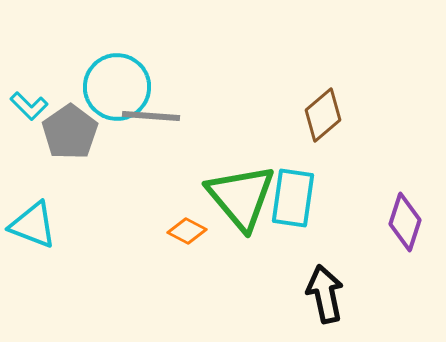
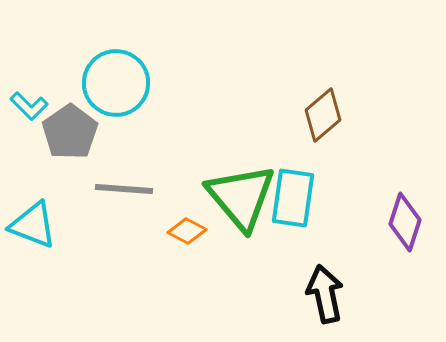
cyan circle: moved 1 px left, 4 px up
gray line: moved 27 px left, 73 px down
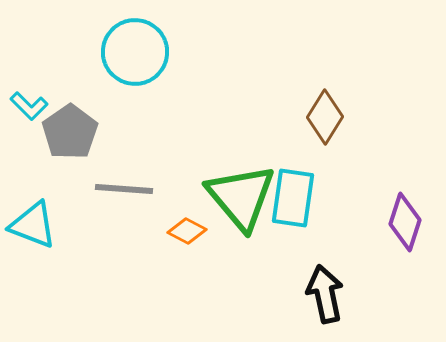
cyan circle: moved 19 px right, 31 px up
brown diamond: moved 2 px right, 2 px down; rotated 18 degrees counterclockwise
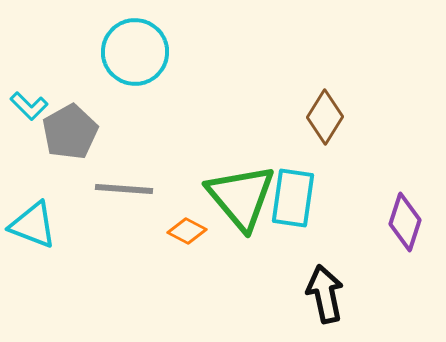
gray pentagon: rotated 6 degrees clockwise
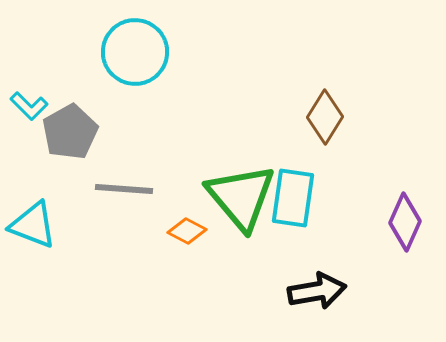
purple diamond: rotated 6 degrees clockwise
black arrow: moved 8 px left, 3 px up; rotated 92 degrees clockwise
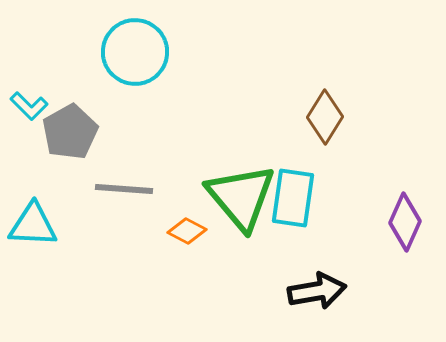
cyan triangle: rotated 18 degrees counterclockwise
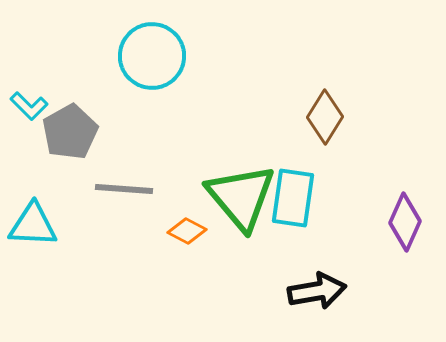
cyan circle: moved 17 px right, 4 px down
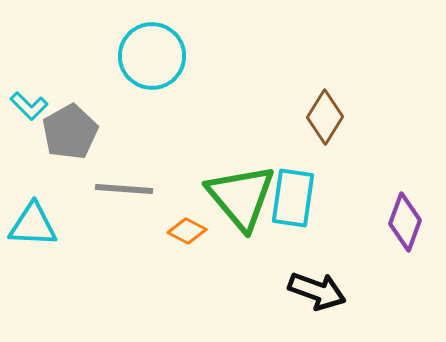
purple diamond: rotated 4 degrees counterclockwise
black arrow: rotated 30 degrees clockwise
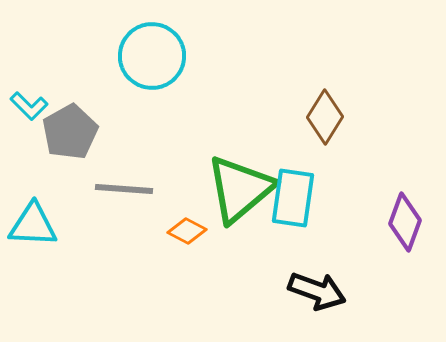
green triangle: moved 1 px left, 8 px up; rotated 30 degrees clockwise
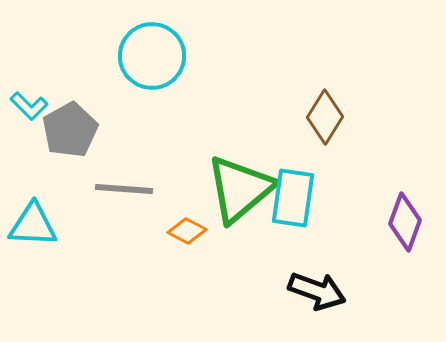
gray pentagon: moved 2 px up
